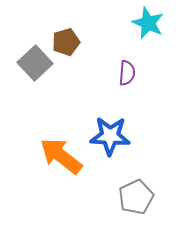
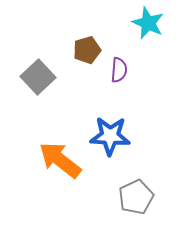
brown pentagon: moved 21 px right, 8 px down
gray square: moved 3 px right, 14 px down
purple semicircle: moved 8 px left, 3 px up
orange arrow: moved 1 px left, 4 px down
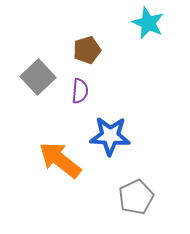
purple semicircle: moved 39 px left, 21 px down
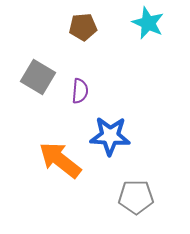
brown pentagon: moved 4 px left, 23 px up; rotated 12 degrees clockwise
gray square: rotated 16 degrees counterclockwise
gray pentagon: rotated 24 degrees clockwise
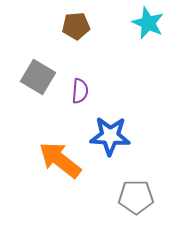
brown pentagon: moved 7 px left, 1 px up
